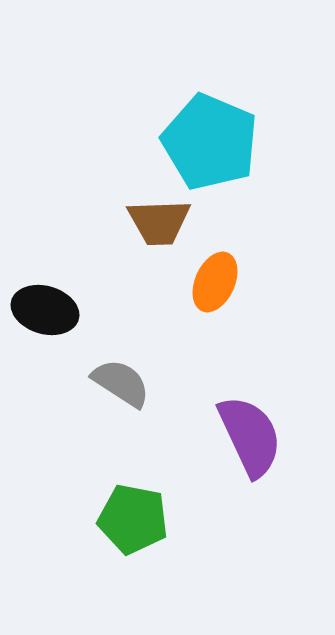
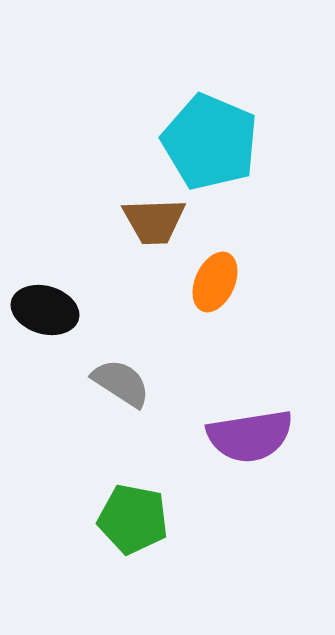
brown trapezoid: moved 5 px left, 1 px up
purple semicircle: rotated 106 degrees clockwise
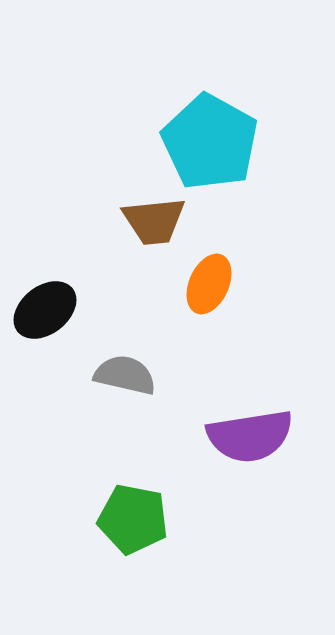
cyan pentagon: rotated 6 degrees clockwise
brown trapezoid: rotated 4 degrees counterclockwise
orange ellipse: moved 6 px left, 2 px down
black ellipse: rotated 54 degrees counterclockwise
gray semicircle: moved 4 px right, 8 px up; rotated 20 degrees counterclockwise
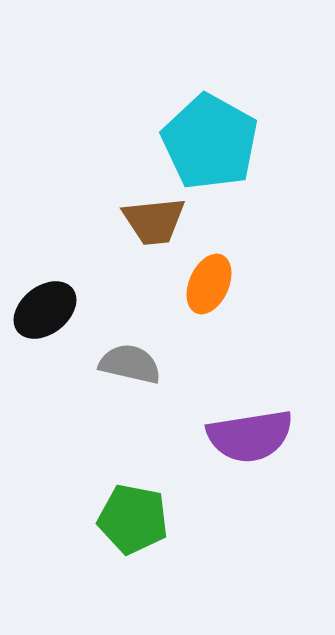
gray semicircle: moved 5 px right, 11 px up
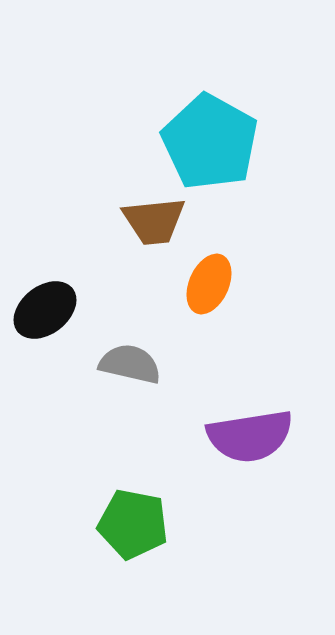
green pentagon: moved 5 px down
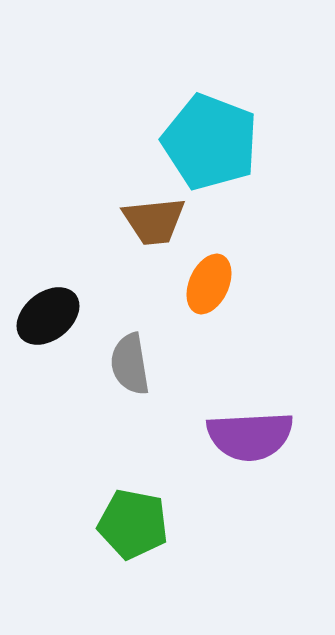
cyan pentagon: rotated 8 degrees counterclockwise
black ellipse: moved 3 px right, 6 px down
gray semicircle: rotated 112 degrees counterclockwise
purple semicircle: rotated 6 degrees clockwise
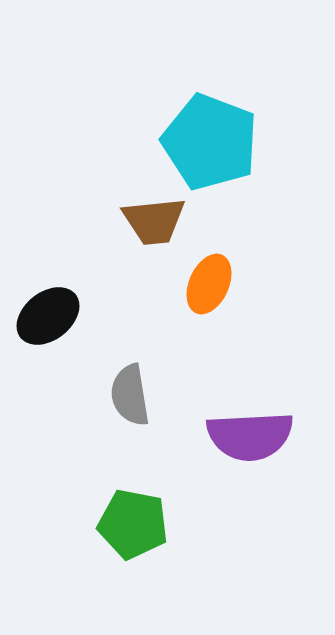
gray semicircle: moved 31 px down
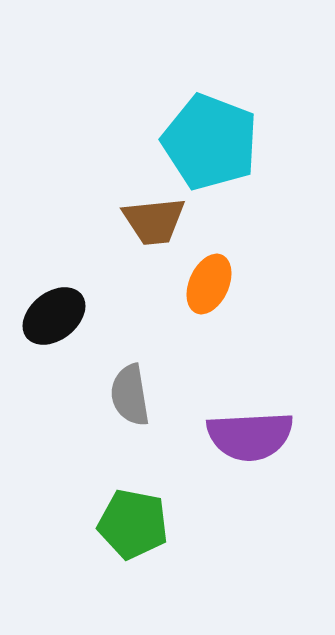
black ellipse: moved 6 px right
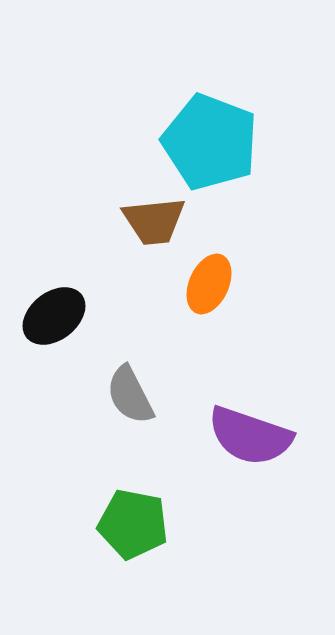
gray semicircle: rotated 18 degrees counterclockwise
purple semicircle: rotated 22 degrees clockwise
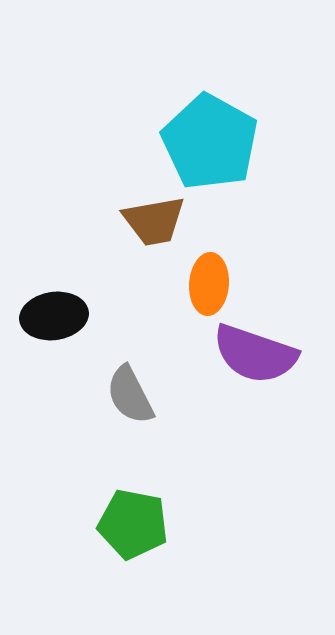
cyan pentagon: rotated 8 degrees clockwise
brown trapezoid: rotated 4 degrees counterclockwise
orange ellipse: rotated 20 degrees counterclockwise
black ellipse: rotated 30 degrees clockwise
purple semicircle: moved 5 px right, 82 px up
